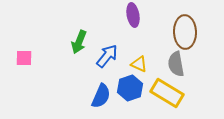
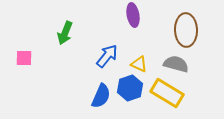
brown ellipse: moved 1 px right, 2 px up
green arrow: moved 14 px left, 9 px up
gray semicircle: rotated 115 degrees clockwise
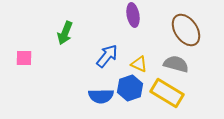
brown ellipse: rotated 32 degrees counterclockwise
blue semicircle: rotated 65 degrees clockwise
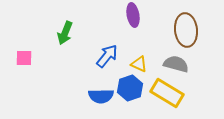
brown ellipse: rotated 28 degrees clockwise
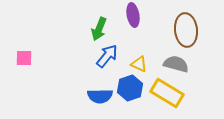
green arrow: moved 34 px right, 4 px up
blue semicircle: moved 1 px left
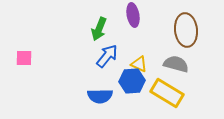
blue hexagon: moved 2 px right, 7 px up; rotated 15 degrees clockwise
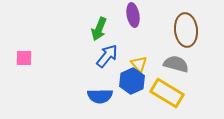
yellow triangle: rotated 24 degrees clockwise
blue hexagon: rotated 20 degrees counterclockwise
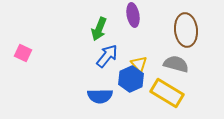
pink square: moved 1 px left, 5 px up; rotated 24 degrees clockwise
blue hexagon: moved 1 px left, 2 px up
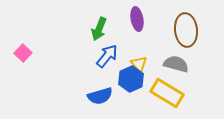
purple ellipse: moved 4 px right, 4 px down
pink square: rotated 18 degrees clockwise
blue semicircle: rotated 15 degrees counterclockwise
